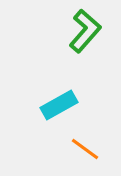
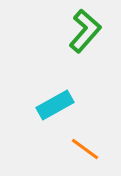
cyan rectangle: moved 4 px left
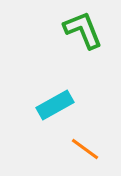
green L-shape: moved 2 px left, 1 px up; rotated 63 degrees counterclockwise
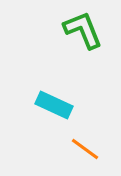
cyan rectangle: moved 1 px left; rotated 54 degrees clockwise
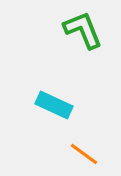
orange line: moved 1 px left, 5 px down
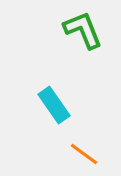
cyan rectangle: rotated 30 degrees clockwise
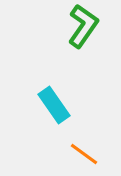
green L-shape: moved 4 px up; rotated 57 degrees clockwise
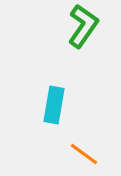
cyan rectangle: rotated 45 degrees clockwise
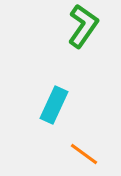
cyan rectangle: rotated 15 degrees clockwise
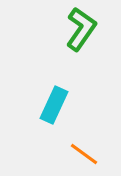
green L-shape: moved 2 px left, 3 px down
